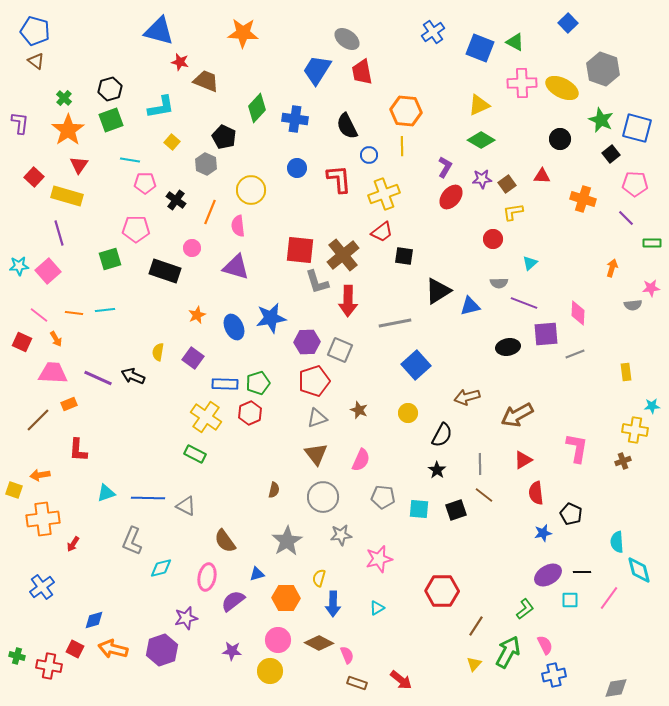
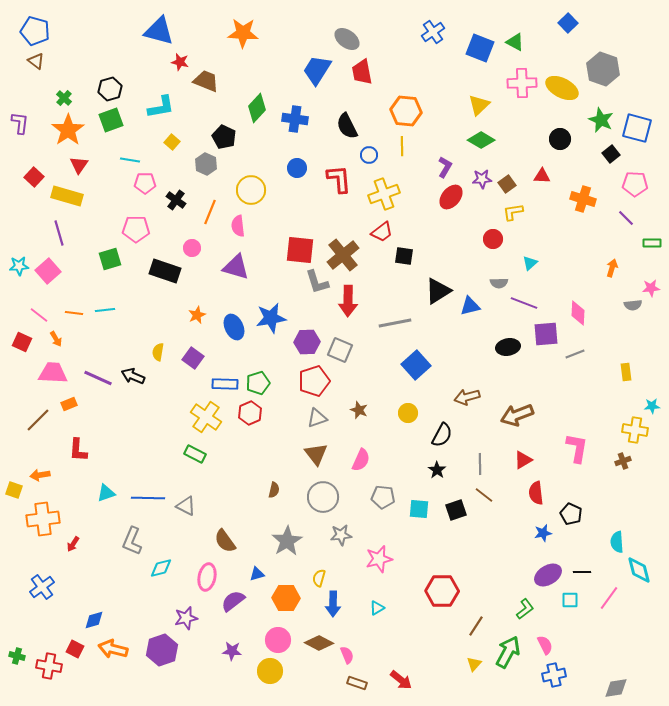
yellow triangle at (479, 105): rotated 20 degrees counterclockwise
brown arrow at (517, 415): rotated 8 degrees clockwise
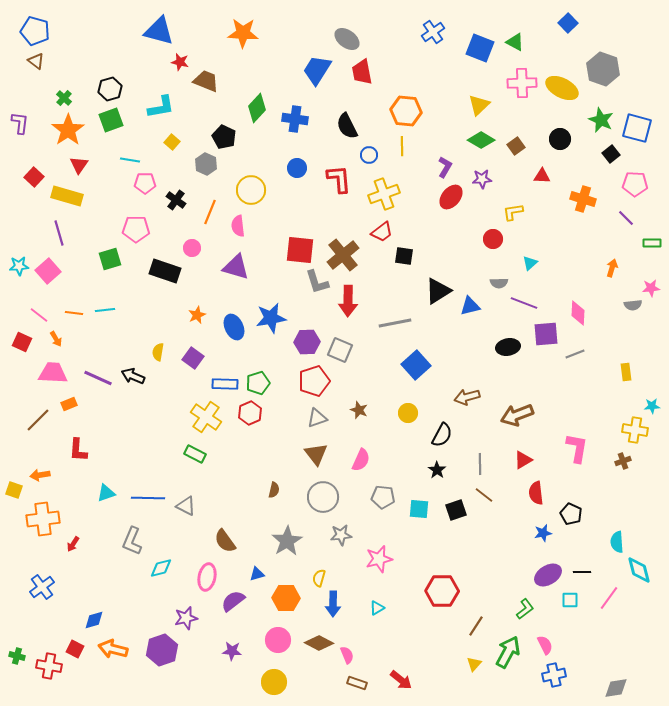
brown square at (507, 184): moved 9 px right, 38 px up
yellow circle at (270, 671): moved 4 px right, 11 px down
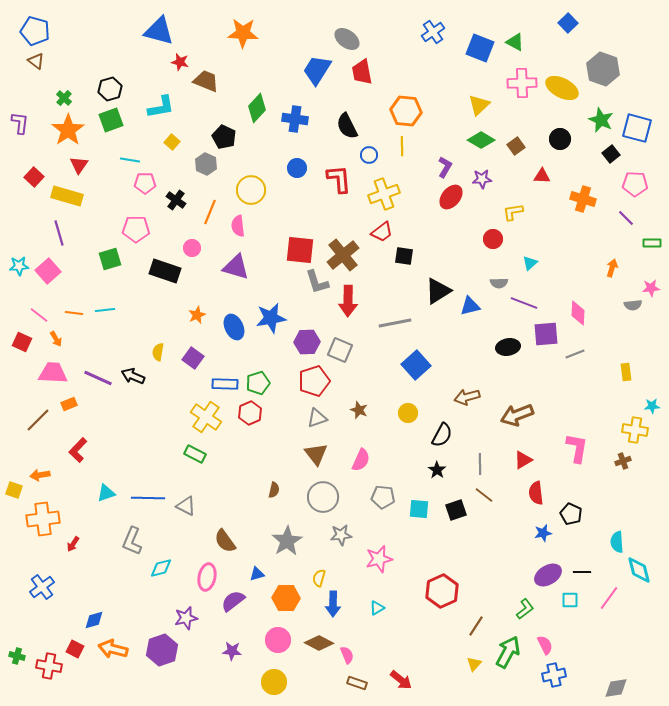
red L-shape at (78, 450): rotated 40 degrees clockwise
red hexagon at (442, 591): rotated 24 degrees counterclockwise
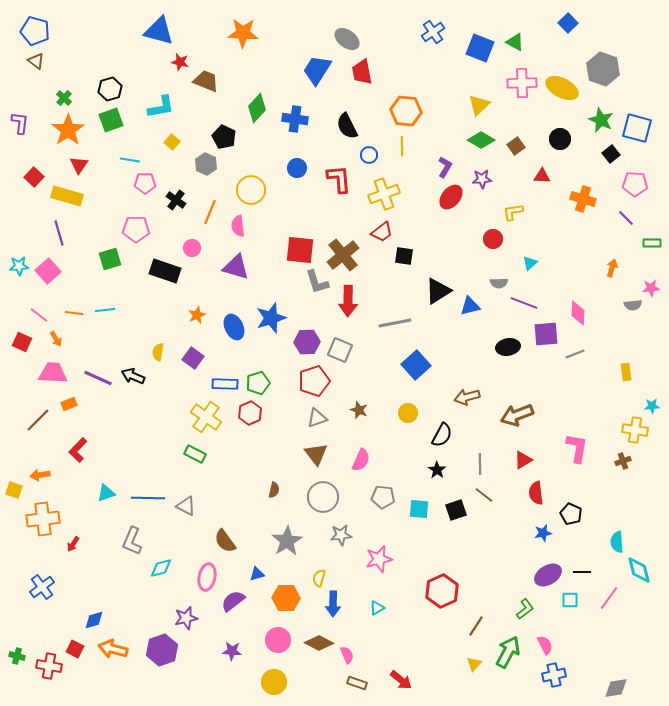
blue star at (271, 318): rotated 8 degrees counterclockwise
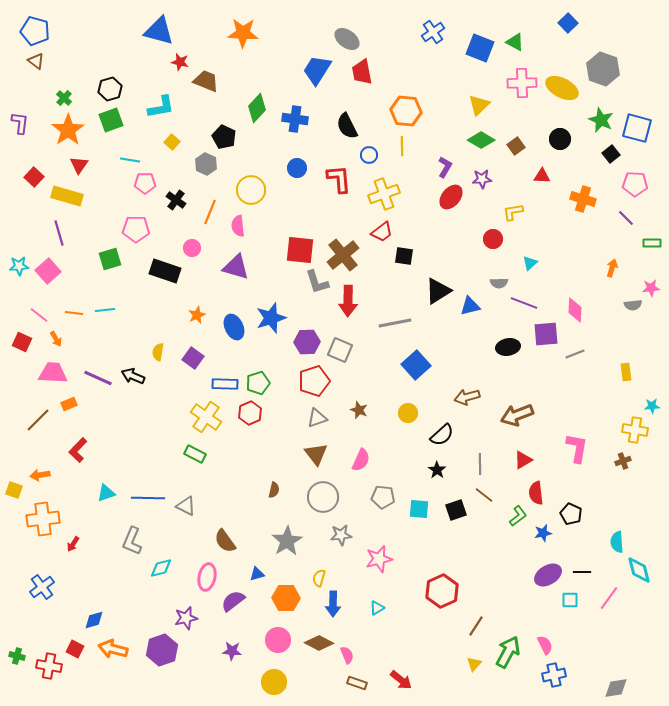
pink diamond at (578, 313): moved 3 px left, 3 px up
black semicircle at (442, 435): rotated 20 degrees clockwise
green L-shape at (525, 609): moved 7 px left, 93 px up
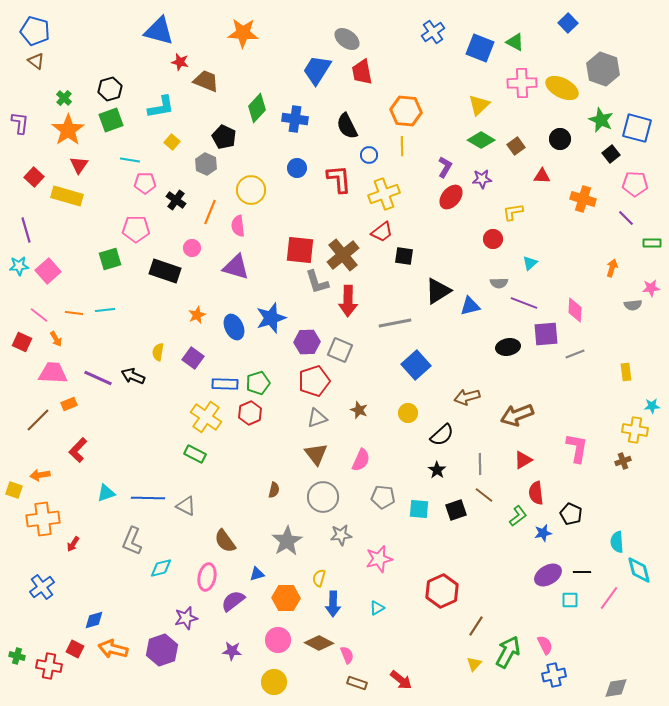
purple line at (59, 233): moved 33 px left, 3 px up
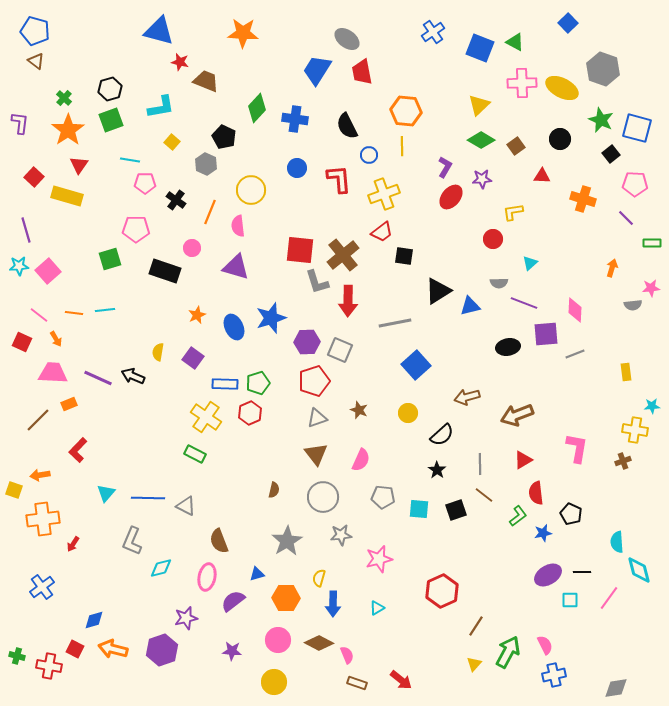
cyan triangle at (106, 493): rotated 30 degrees counterclockwise
brown semicircle at (225, 541): moved 6 px left; rotated 15 degrees clockwise
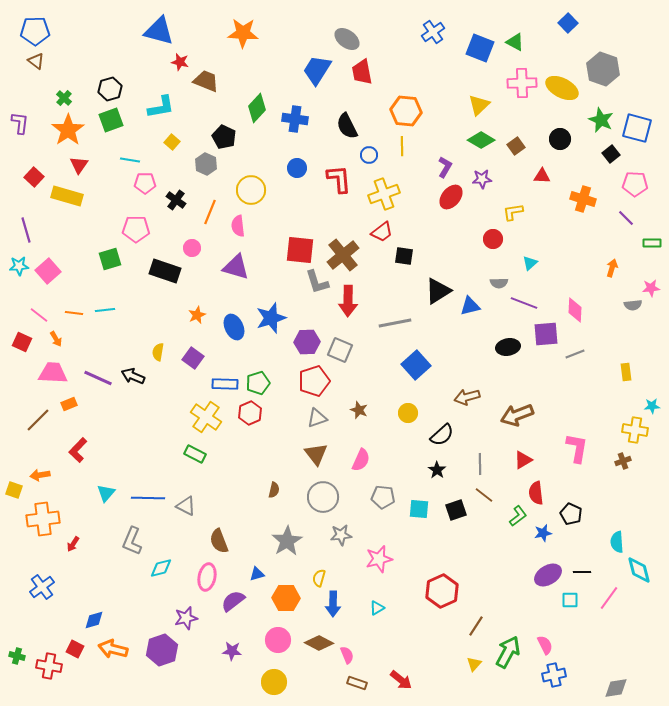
blue pentagon at (35, 31): rotated 16 degrees counterclockwise
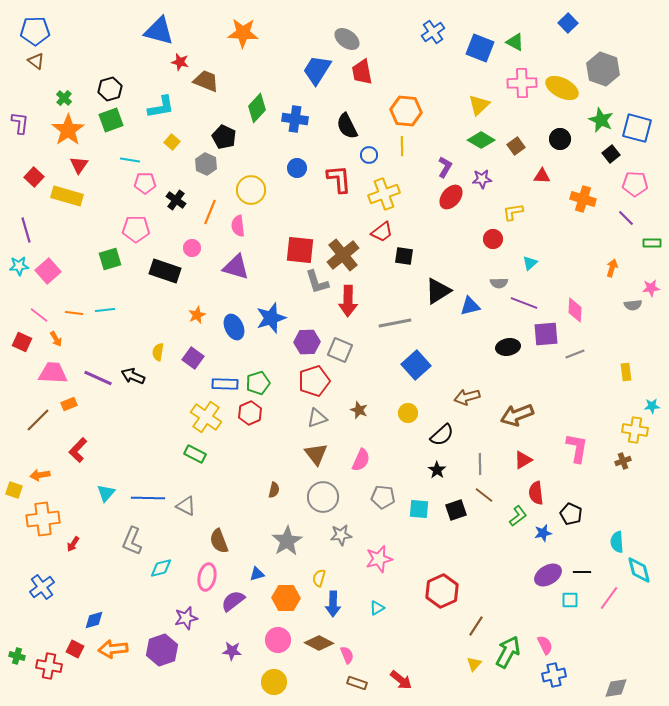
orange arrow at (113, 649): rotated 20 degrees counterclockwise
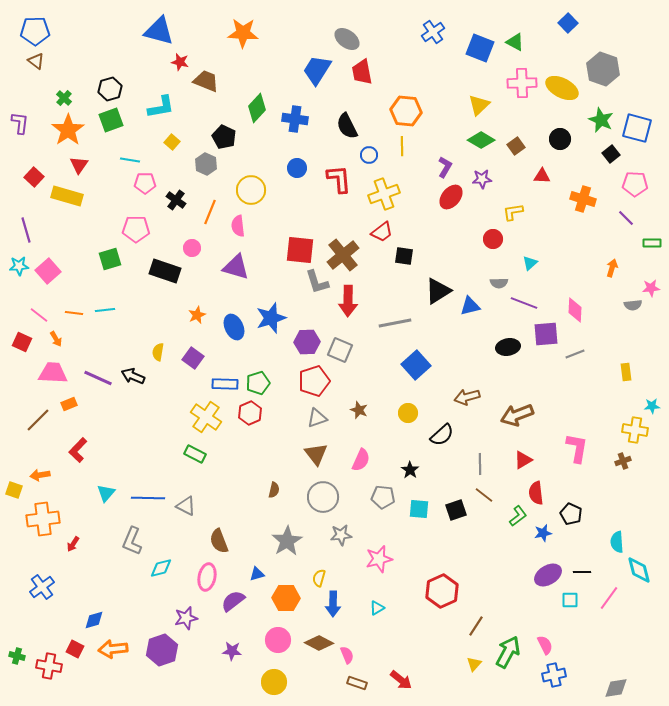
black star at (437, 470): moved 27 px left
